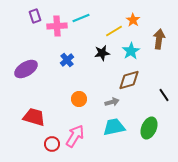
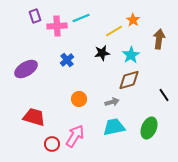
cyan star: moved 4 px down
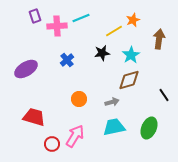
orange star: rotated 16 degrees clockwise
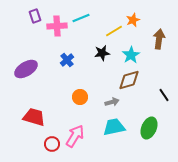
orange circle: moved 1 px right, 2 px up
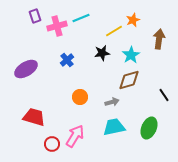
pink cross: rotated 12 degrees counterclockwise
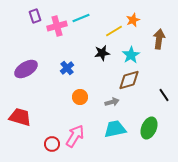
blue cross: moved 8 px down
red trapezoid: moved 14 px left
cyan trapezoid: moved 1 px right, 2 px down
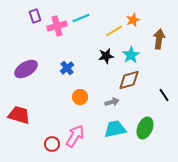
black star: moved 4 px right, 3 px down
red trapezoid: moved 1 px left, 2 px up
green ellipse: moved 4 px left
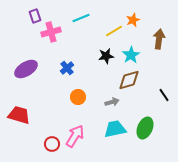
pink cross: moved 6 px left, 6 px down
orange circle: moved 2 px left
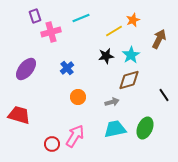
brown arrow: rotated 18 degrees clockwise
purple ellipse: rotated 20 degrees counterclockwise
